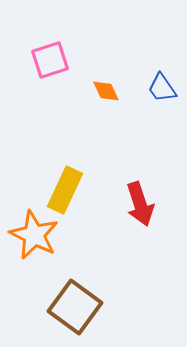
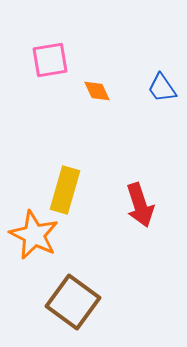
pink square: rotated 9 degrees clockwise
orange diamond: moved 9 px left
yellow rectangle: rotated 9 degrees counterclockwise
red arrow: moved 1 px down
brown square: moved 2 px left, 5 px up
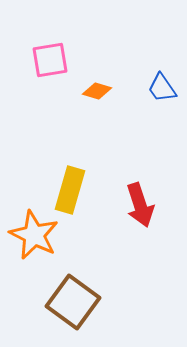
orange diamond: rotated 48 degrees counterclockwise
yellow rectangle: moved 5 px right
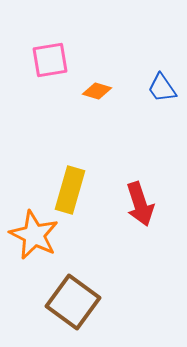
red arrow: moved 1 px up
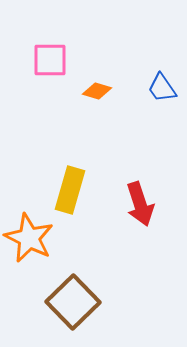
pink square: rotated 9 degrees clockwise
orange star: moved 5 px left, 3 px down
brown square: rotated 10 degrees clockwise
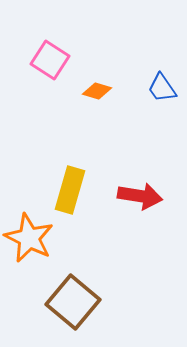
pink square: rotated 33 degrees clockwise
red arrow: moved 8 px up; rotated 63 degrees counterclockwise
brown square: rotated 6 degrees counterclockwise
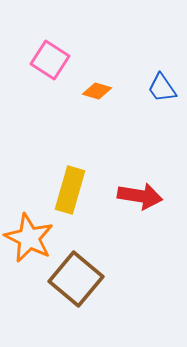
brown square: moved 3 px right, 23 px up
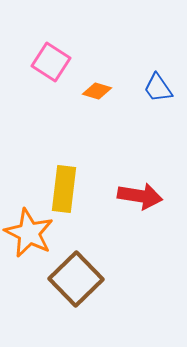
pink square: moved 1 px right, 2 px down
blue trapezoid: moved 4 px left
yellow rectangle: moved 6 px left, 1 px up; rotated 9 degrees counterclockwise
orange star: moved 5 px up
brown square: rotated 6 degrees clockwise
